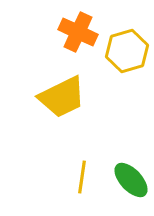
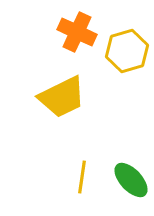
orange cross: moved 1 px left
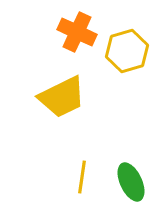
green ellipse: moved 2 px down; rotated 18 degrees clockwise
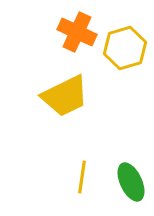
yellow hexagon: moved 2 px left, 3 px up
yellow trapezoid: moved 3 px right, 1 px up
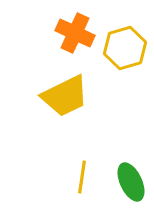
orange cross: moved 2 px left, 1 px down
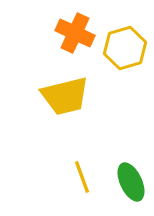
yellow trapezoid: rotated 12 degrees clockwise
yellow line: rotated 28 degrees counterclockwise
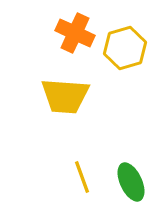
yellow trapezoid: rotated 18 degrees clockwise
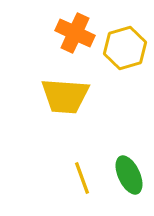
yellow line: moved 1 px down
green ellipse: moved 2 px left, 7 px up
